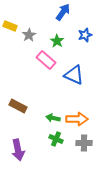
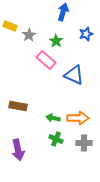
blue arrow: rotated 18 degrees counterclockwise
blue star: moved 1 px right, 1 px up
green star: moved 1 px left
brown rectangle: rotated 18 degrees counterclockwise
orange arrow: moved 1 px right, 1 px up
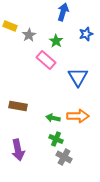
blue triangle: moved 4 px right, 2 px down; rotated 35 degrees clockwise
orange arrow: moved 2 px up
gray cross: moved 20 px left, 14 px down; rotated 28 degrees clockwise
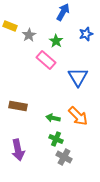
blue arrow: rotated 12 degrees clockwise
orange arrow: rotated 45 degrees clockwise
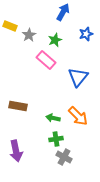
green star: moved 1 px left, 1 px up; rotated 16 degrees clockwise
blue triangle: rotated 10 degrees clockwise
green cross: rotated 32 degrees counterclockwise
purple arrow: moved 2 px left, 1 px down
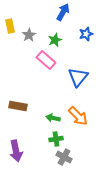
yellow rectangle: rotated 56 degrees clockwise
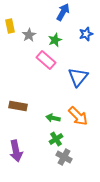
green cross: rotated 24 degrees counterclockwise
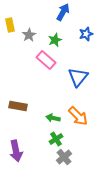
yellow rectangle: moved 1 px up
gray cross: rotated 21 degrees clockwise
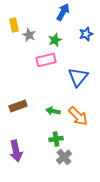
yellow rectangle: moved 4 px right
gray star: rotated 16 degrees counterclockwise
pink rectangle: rotated 54 degrees counterclockwise
brown rectangle: rotated 30 degrees counterclockwise
green arrow: moved 7 px up
green cross: rotated 24 degrees clockwise
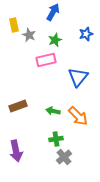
blue arrow: moved 10 px left
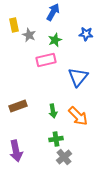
blue star: rotated 24 degrees clockwise
green arrow: rotated 112 degrees counterclockwise
